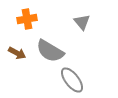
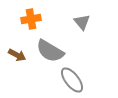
orange cross: moved 4 px right
brown arrow: moved 2 px down
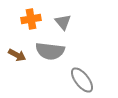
gray triangle: moved 19 px left
gray semicircle: rotated 24 degrees counterclockwise
gray ellipse: moved 10 px right
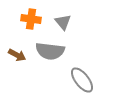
orange cross: rotated 18 degrees clockwise
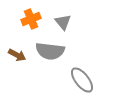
orange cross: rotated 30 degrees counterclockwise
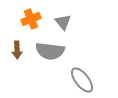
brown arrow: moved 5 px up; rotated 60 degrees clockwise
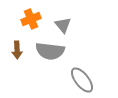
gray triangle: moved 3 px down
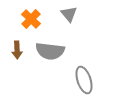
orange cross: rotated 24 degrees counterclockwise
gray triangle: moved 6 px right, 11 px up
gray ellipse: moved 2 px right; rotated 20 degrees clockwise
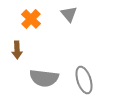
gray semicircle: moved 6 px left, 27 px down
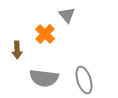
gray triangle: moved 2 px left, 1 px down
orange cross: moved 14 px right, 15 px down
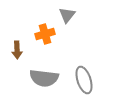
gray triangle: rotated 18 degrees clockwise
orange cross: rotated 30 degrees clockwise
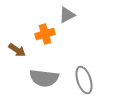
gray triangle: rotated 24 degrees clockwise
brown arrow: rotated 54 degrees counterclockwise
